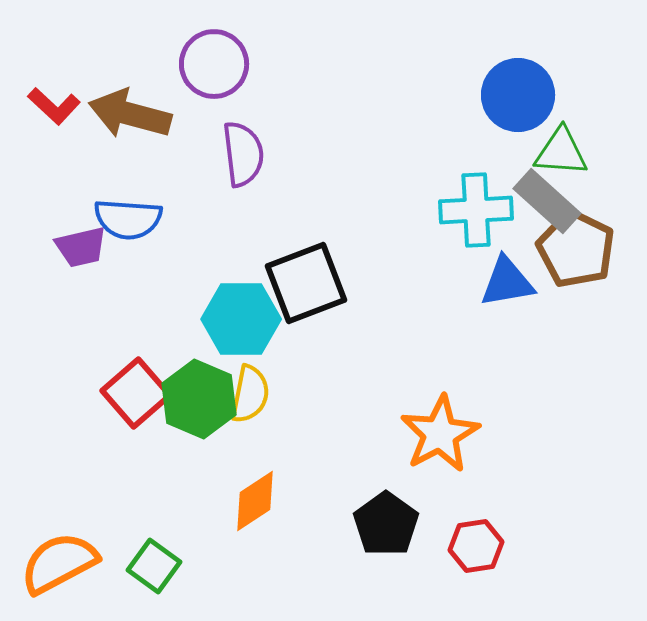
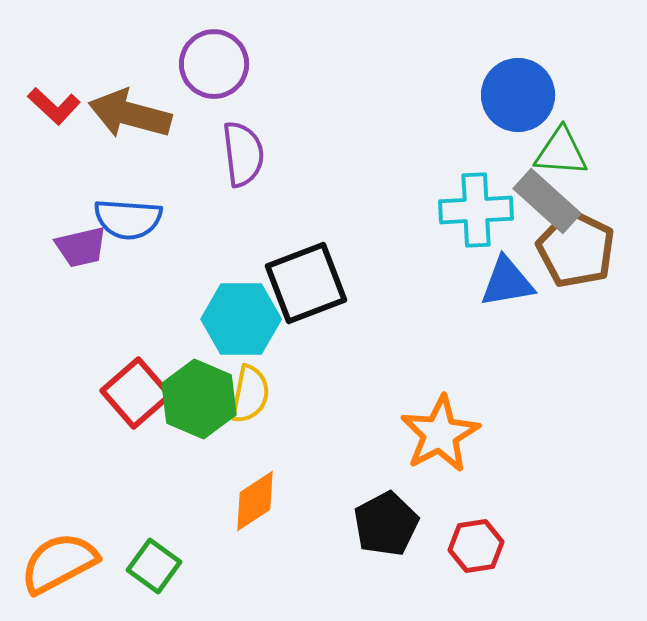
black pentagon: rotated 8 degrees clockwise
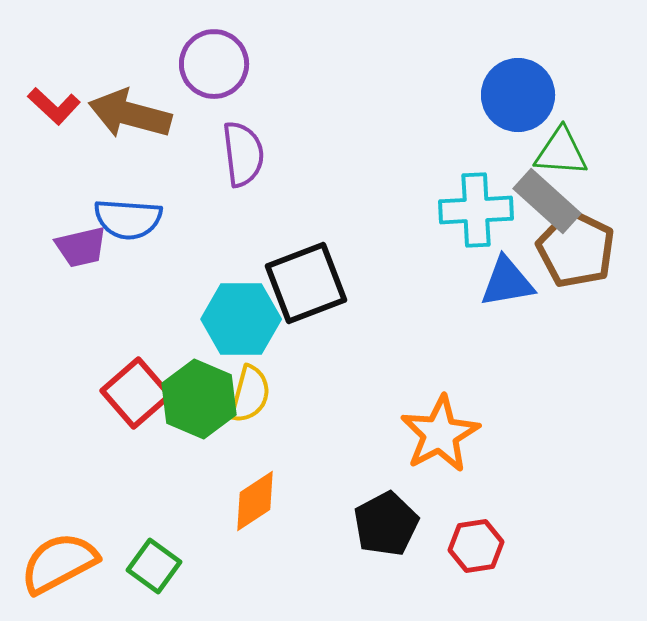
yellow semicircle: rotated 4 degrees clockwise
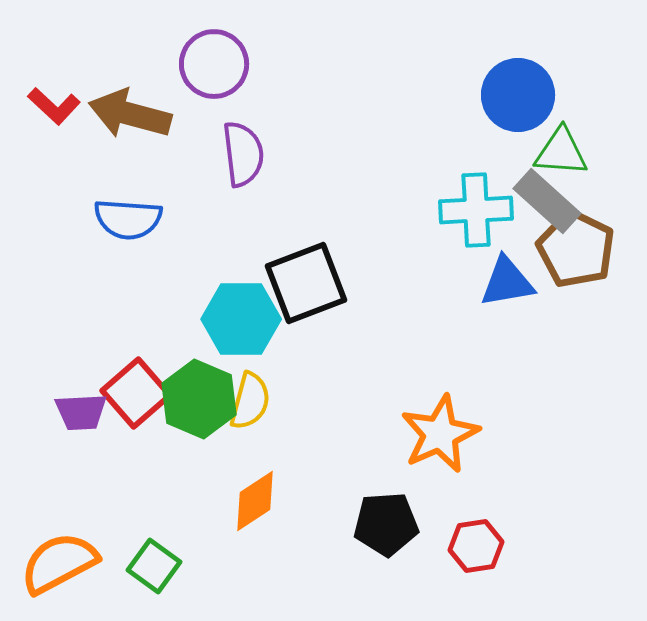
purple trapezoid: moved 165 px down; rotated 10 degrees clockwise
yellow semicircle: moved 7 px down
orange star: rotated 4 degrees clockwise
black pentagon: rotated 24 degrees clockwise
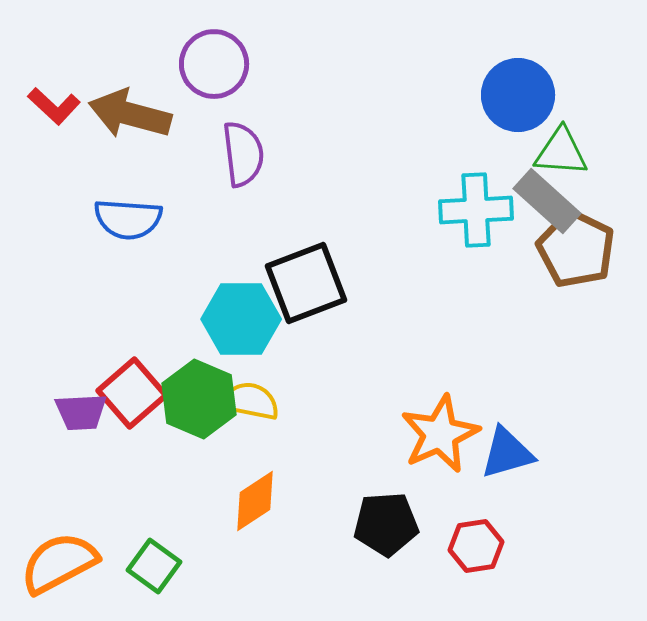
blue triangle: moved 171 px down; rotated 6 degrees counterclockwise
red square: moved 4 px left
yellow semicircle: rotated 94 degrees counterclockwise
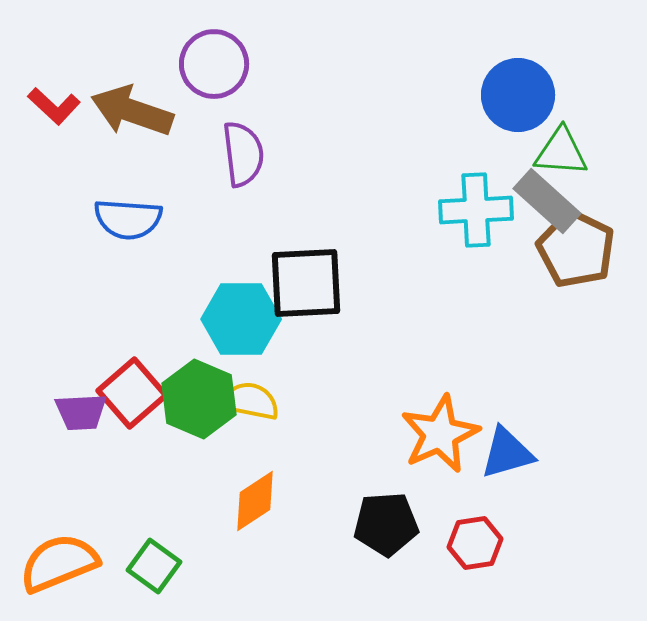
brown arrow: moved 2 px right, 3 px up; rotated 4 degrees clockwise
black square: rotated 18 degrees clockwise
red hexagon: moved 1 px left, 3 px up
orange semicircle: rotated 6 degrees clockwise
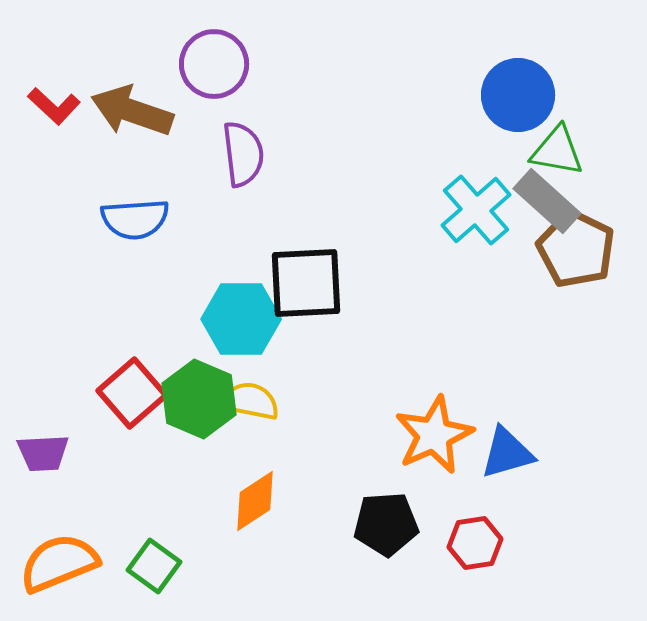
green triangle: moved 4 px left, 1 px up; rotated 6 degrees clockwise
cyan cross: rotated 38 degrees counterclockwise
blue semicircle: moved 7 px right; rotated 8 degrees counterclockwise
purple trapezoid: moved 38 px left, 41 px down
orange star: moved 6 px left, 1 px down
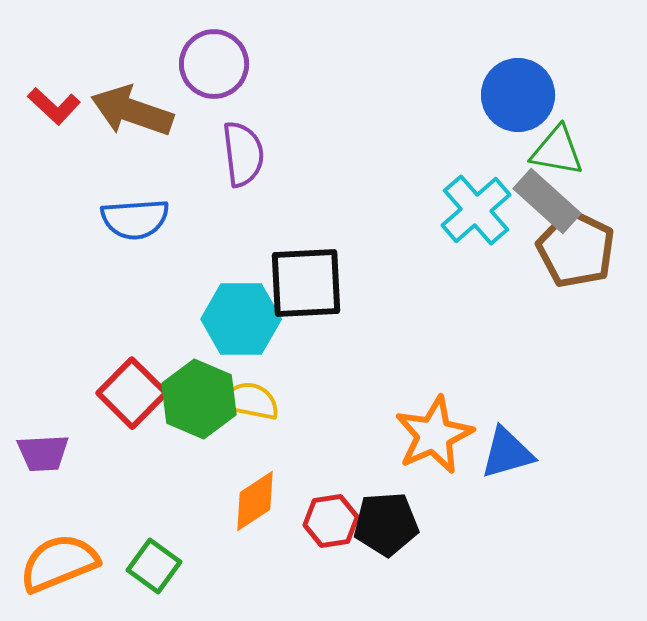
red square: rotated 4 degrees counterclockwise
red hexagon: moved 144 px left, 22 px up
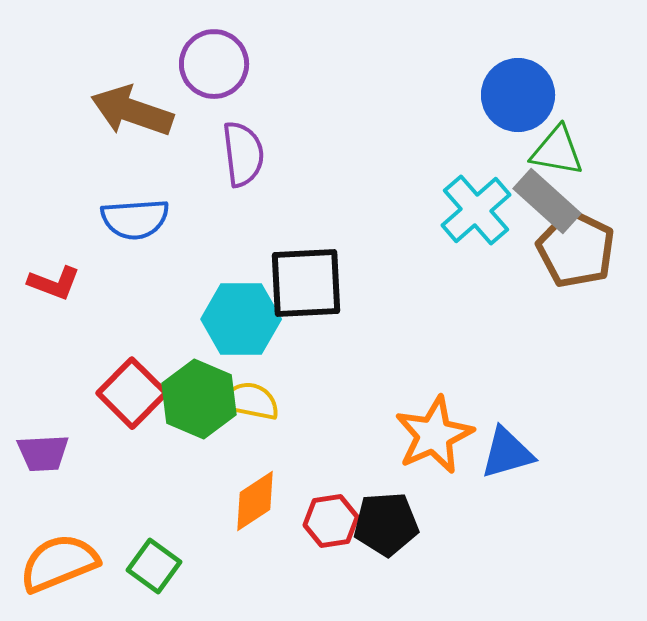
red L-shape: moved 177 px down; rotated 22 degrees counterclockwise
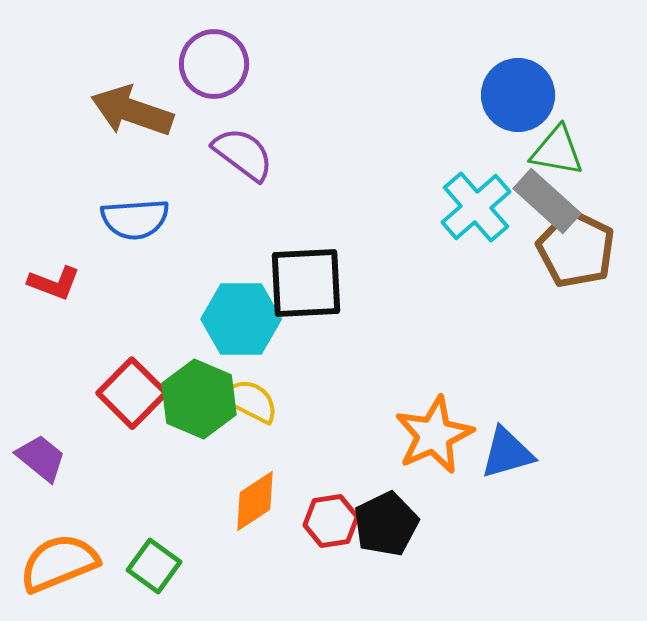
purple semicircle: rotated 46 degrees counterclockwise
cyan cross: moved 3 px up
yellow semicircle: rotated 16 degrees clockwise
purple trapezoid: moved 2 px left, 5 px down; rotated 138 degrees counterclockwise
black pentagon: rotated 22 degrees counterclockwise
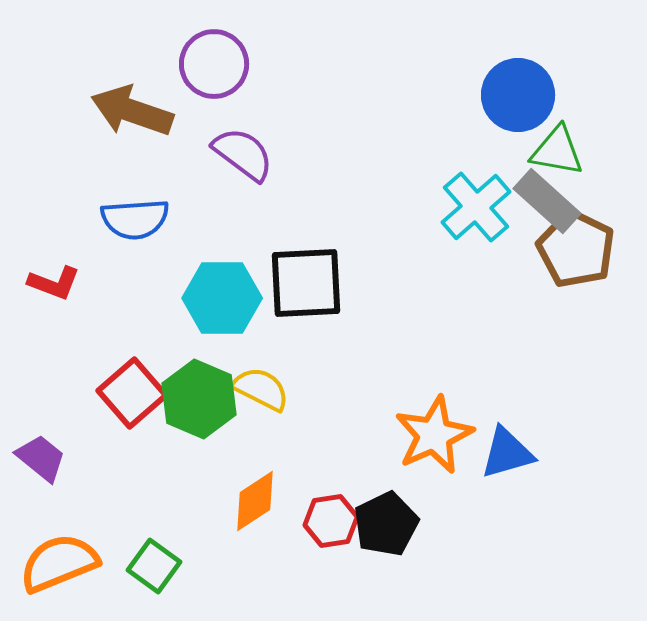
cyan hexagon: moved 19 px left, 21 px up
red square: rotated 4 degrees clockwise
yellow semicircle: moved 11 px right, 12 px up
